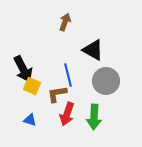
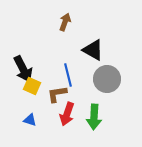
gray circle: moved 1 px right, 2 px up
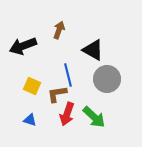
brown arrow: moved 6 px left, 8 px down
black arrow: moved 23 px up; rotated 96 degrees clockwise
green arrow: rotated 50 degrees counterclockwise
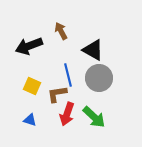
brown arrow: moved 2 px right, 1 px down; rotated 48 degrees counterclockwise
black arrow: moved 6 px right
gray circle: moved 8 px left, 1 px up
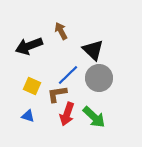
black triangle: rotated 15 degrees clockwise
blue line: rotated 60 degrees clockwise
blue triangle: moved 2 px left, 4 px up
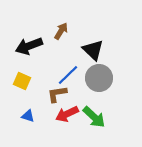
brown arrow: rotated 60 degrees clockwise
yellow square: moved 10 px left, 5 px up
red arrow: rotated 45 degrees clockwise
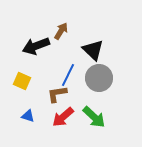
black arrow: moved 7 px right
blue line: rotated 20 degrees counterclockwise
red arrow: moved 4 px left, 3 px down; rotated 15 degrees counterclockwise
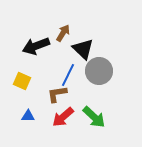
brown arrow: moved 2 px right, 2 px down
black triangle: moved 10 px left, 1 px up
gray circle: moved 7 px up
blue triangle: rotated 16 degrees counterclockwise
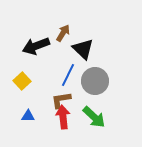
gray circle: moved 4 px left, 10 px down
yellow square: rotated 24 degrees clockwise
brown L-shape: moved 4 px right, 6 px down
red arrow: rotated 125 degrees clockwise
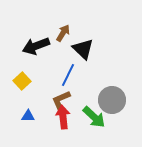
gray circle: moved 17 px right, 19 px down
brown L-shape: rotated 15 degrees counterclockwise
